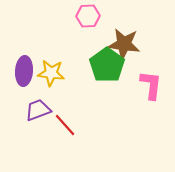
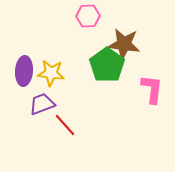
pink L-shape: moved 1 px right, 4 px down
purple trapezoid: moved 4 px right, 6 px up
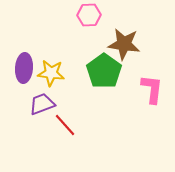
pink hexagon: moved 1 px right, 1 px up
green pentagon: moved 3 px left, 6 px down
purple ellipse: moved 3 px up
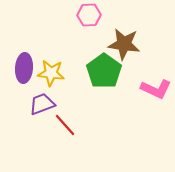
pink L-shape: moved 4 px right; rotated 108 degrees clockwise
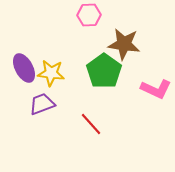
purple ellipse: rotated 32 degrees counterclockwise
red line: moved 26 px right, 1 px up
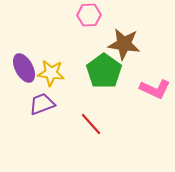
pink L-shape: moved 1 px left
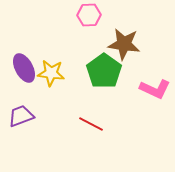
purple trapezoid: moved 21 px left, 12 px down
red line: rotated 20 degrees counterclockwise
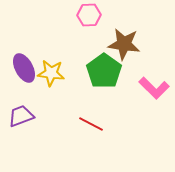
pink L-shape: moved 1 px left, 1 px up; rotated 20 degrees clockwise
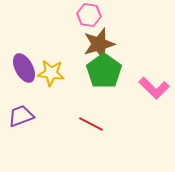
pink hexagon: rotated 10 degrees clockwise
brown star: moved 25 px left; rotated 24 degrees counterclockwise
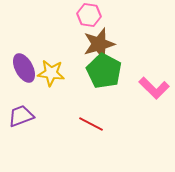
green pentagon: rotated 8 degrees counterclockwise
